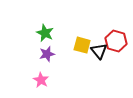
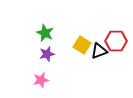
red hexagon: rotated 15 degrees counterclockwise
yellow square: rotated 18 degrees clockwise
black triangle: rotated 48 degrees clockwise
pink star: rotated 28 degrees clockwise
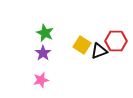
purple star: moved 4 px left, 1 px up; rotated 21 degrees counterclockwise
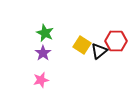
black triangle: rotated 18 degrees counterclockwise
